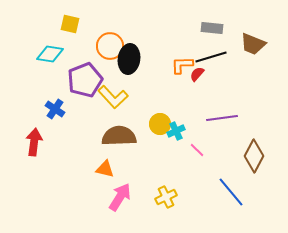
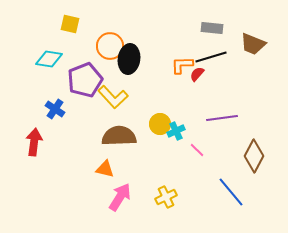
cyan diamond: moved 1 px left, 5 px down
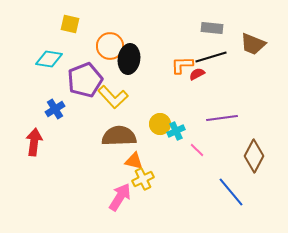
red semicircle: rotated 21 degrees clockwise
blue cross: rotated 24 degrees clockwise
orange triangle: moved 29 px right, 8 px up
yellow cross: moved 23 px left, 18 px up
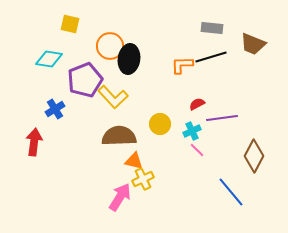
red semicircle: moved 30 px down
cyan cross: moved 16 px right
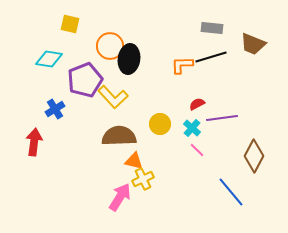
cyan cross: moved 3 px up; rotated 24 degrees counterclockwise
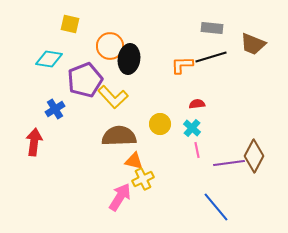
red semicircle: rotated 21 degrees clockwise
purple line: moved 7 px right, 45 px down
pink line: rotated 35 degrees clockwise
blue line: moved 15 px left, 15 px down
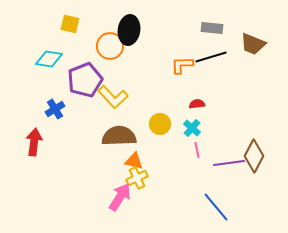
black ellipse: moved 29 px up
yellow cross: moved 6 px left, 1 px up
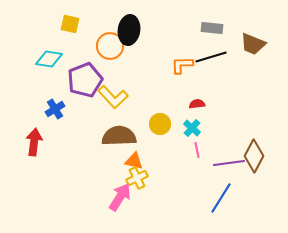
blue line: moved 5 px right, 9 px up; rotated 72 degrees clockwise
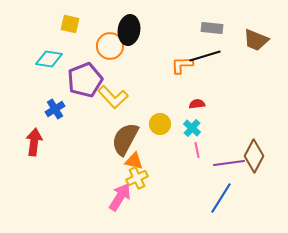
brown trapezoid: moved 3 px right, 4 px up
black line: moved 6 px left, 1 px up
brown semicircle: moved 6 px right, 3 px down; rotated 60 degrees counterclockwise
